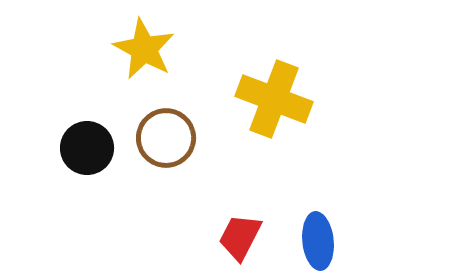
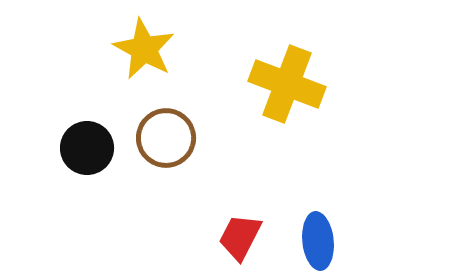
yellow cross: moved 13 px right, 15 px up
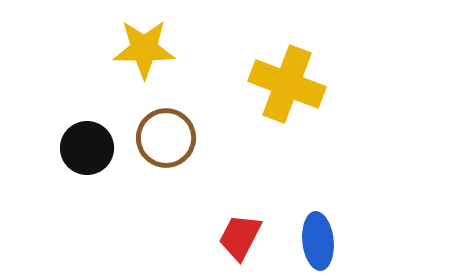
yellow star: rotated 28 degrees counterclockwise
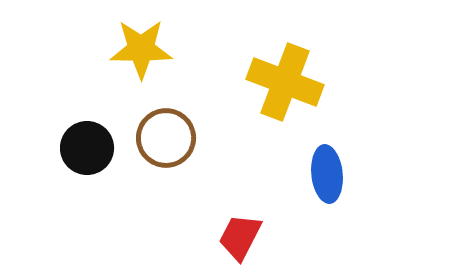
yellow star: moved 3 px left
yellow cross: moved 2 px left, 2 px up
blue ellipse: moved 9 px right, 67 px up
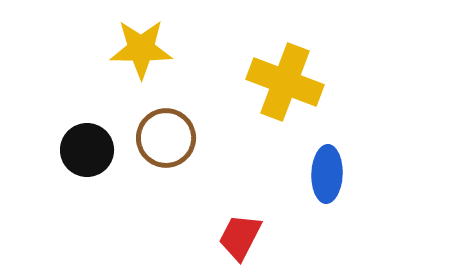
black circle: moved 2 px down
blue ellipse: rotated 8 degrees clockwise
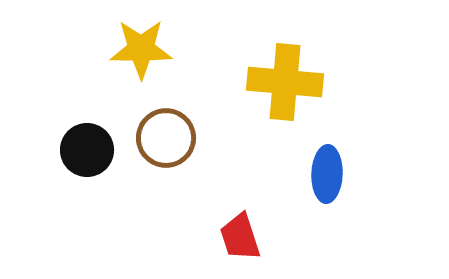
yellow cross: rotated 16 degrees counterclockwise
red trapezoid: rotated 45 degrees counterclockwise
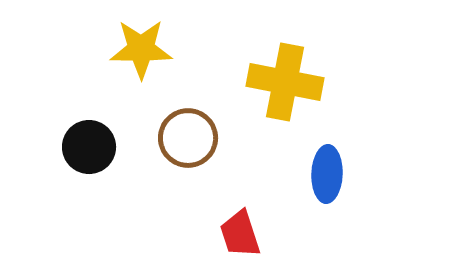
yellow cross: rotated 6 degrees clockwise
brown circle: moved 22 px right
black circle: moved 2 px right, 3 px up
red trapezoid: moved 3 px up
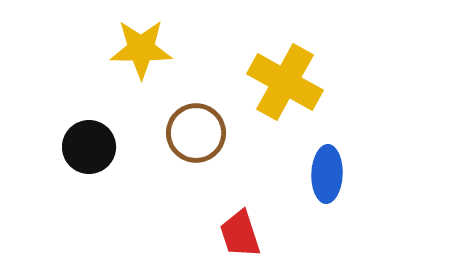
yellow cross: rotated 18 degrees clockwise
brown circle: moved 8 px right, 5 px up
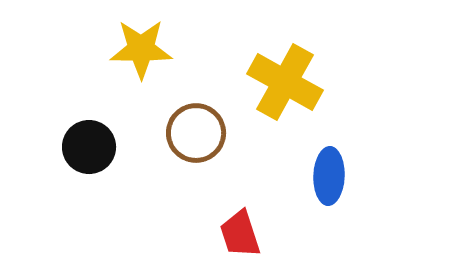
blue ellipse: moved 2 px right, 2 px down
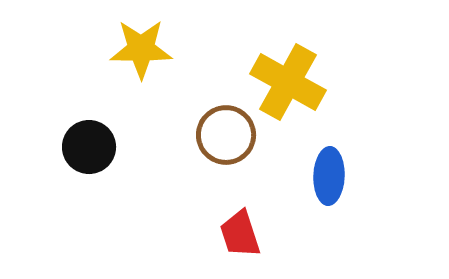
yellow cross: moved 3 px right
brown circle: moved 30 px right, 2 px down
